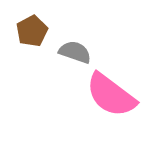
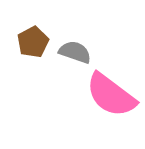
brown pentagon: moved 1 px right, 11 px down
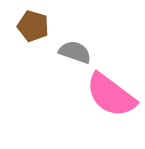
brown pentagon: moved 16 px up; rotated 28 degrees counterclockwise
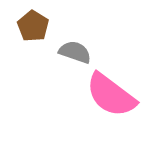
brown pentagon: rotated 16 degrees clockwise
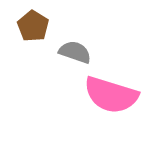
pink semicircle: rotated 20 degrees counterclockwise
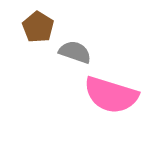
brown pentagon: moved 5 px right, 1 px down
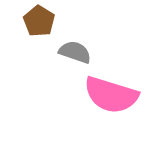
brown pentagon: moved 1 px right, 6 px up
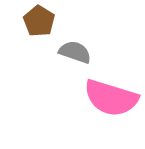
pink semicircle: moved 3 px down
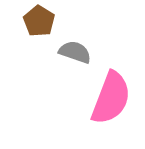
pink semicircle: rotated 86 degrees counterclockwise
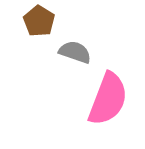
pink semicircle: moved 3 px left, 1 px down
